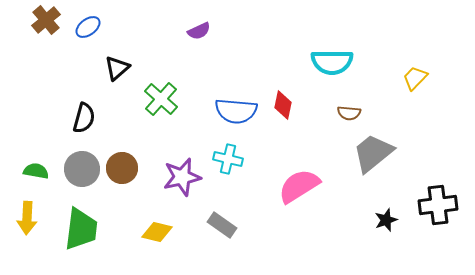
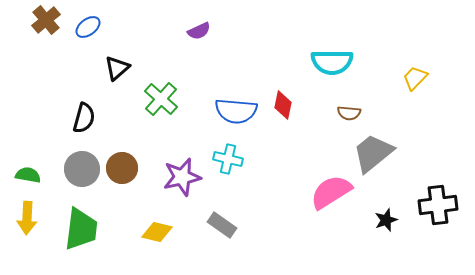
green semicircle: moved 8 px left, 4 px down
pink semicircle: moved 32 px right, 6 px down
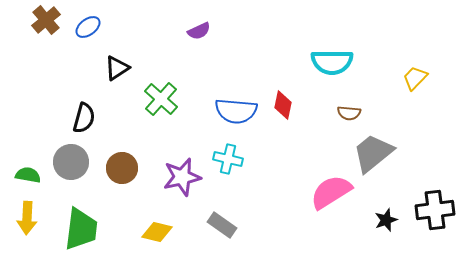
black triangle: rotated 8 degrees clockwise
gray circle: moved 11 px left, 7 px up
black cross: moved 3 px left, 5 px down
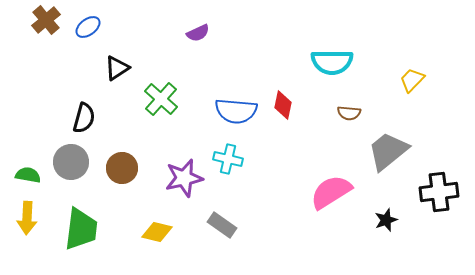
purple semicircle: moved 1 px left, 2 px down
yellow trapezoid: moved 3 px left, 2 px down
gray trapezoid: moved 15 px right, 2 px up
purple star: moved 2 px right, 1 px down
black cross: moved 4 px right, 18 px up
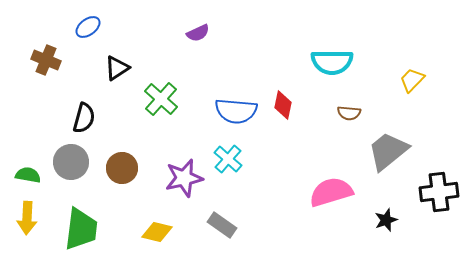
brown cross: moved 40 px down; rotated 28 degrees counterclockwise
cyan cross: rotated 28 degrees clockwise
pink semicircle: rotated 15 degrees clockwise
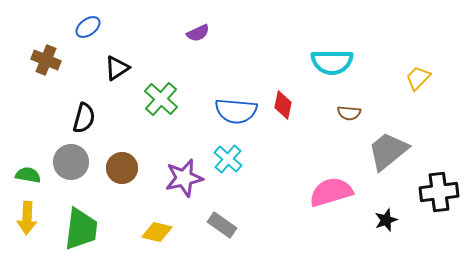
yellow trapezoid: moved 6 px right, 2 px up
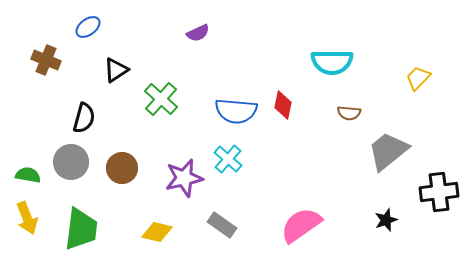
black triangle: moved 1 px left, 2 px down
pink semicircle: moved 30 px left, 33 px down; rotated 18 degrees counterclockwise
yellow arrow: rotated 24 degrees counterclockwise
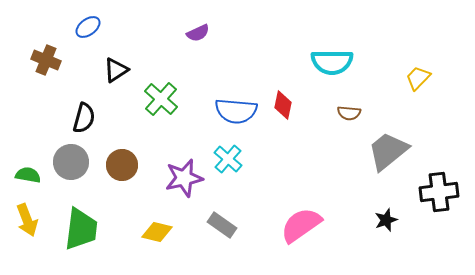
brown circle: moved 3 px up
yellow arrow: moved 2 px down
